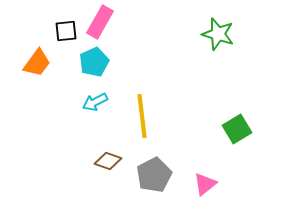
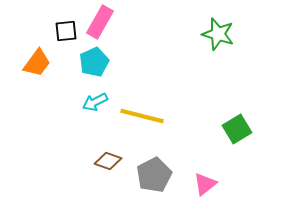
yellow line: rotated 69 degrees counterclockwise
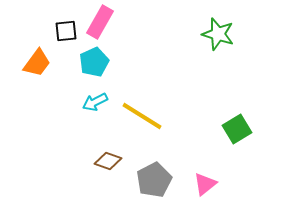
yellow line: rotated 18 degrees clockwise
gray pentagon: moved 5 px down
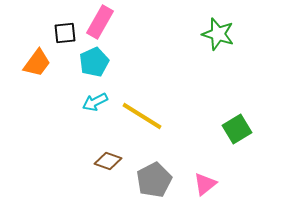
black square: moved 1 px left, 2 px down
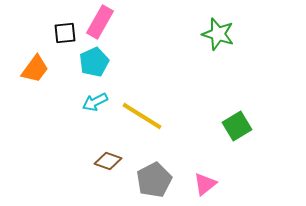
orange trapezoid: moved 2 px left, 6 px down
green square: moved 3 px up
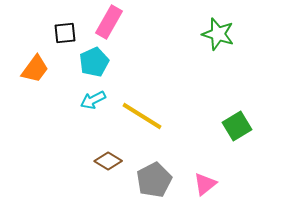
pink rectangle: moved 9 px right
cyan arrow: moved 2 px left, 2 px up
brown diamond: rotated 12 degrees clockwise
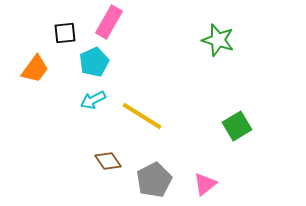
green star: moved 6 px down
brown diamond: rotated 24 degrees clockwise
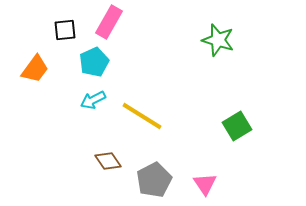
black square: moved 3 px up
pink triangle: rotated 25 degrees counterclockwise
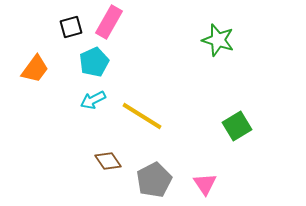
black square: moved 6 px right, 3 px up; rotated 10 degrees counterclockwise
